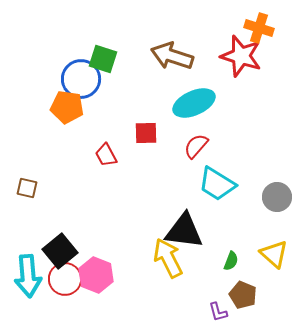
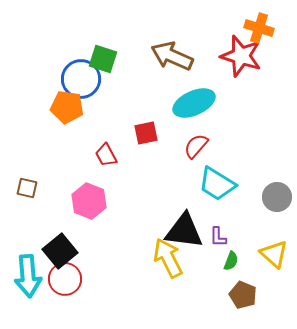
brown arrow: rotated 6 degrees clockwise
red square: rotated 10 degrees counterclockwise
pink hexagon: moved 7 px left, 74 px up
purple L-shape: moved 75 px up; rotated 15 degrees clockwise
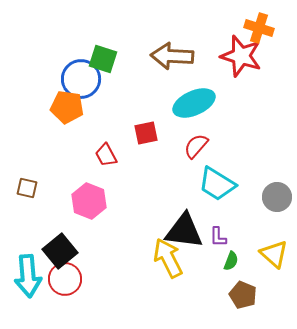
brown arrow: rotated 21 degrees counterclockwise
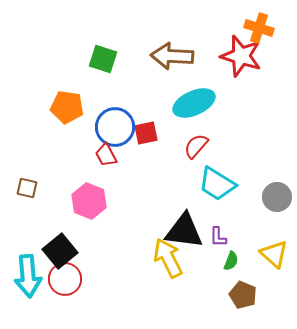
blue circle: moved 34 px right, 48 px down
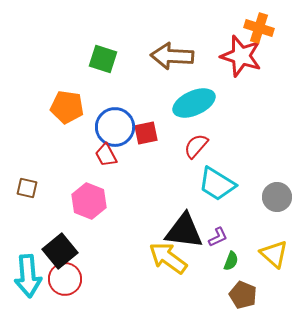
purple L-shape: rotated 115 degrees counterclockwise
yellow arrow: rotated 27 degrees counterclockwise
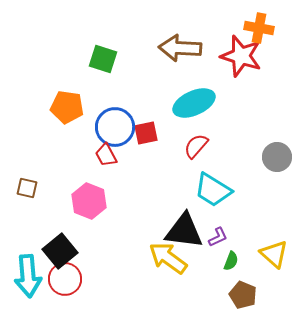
orange cross: rotated 8 degrees counterclockwise
brown arrow: moved 8 px right, 8 px up
cyan trapezoid: moved 4 px left, 6 px down
gray circle: moved 40 px up
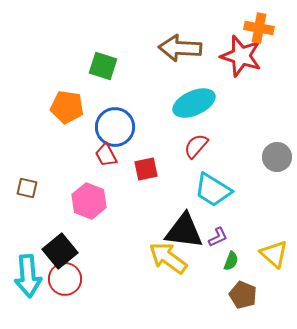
green square: moved 7 px down
red square: moved 36 px down
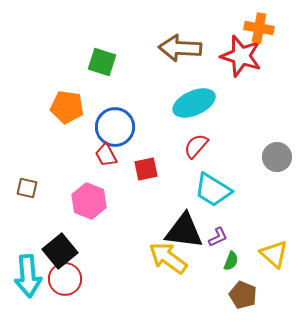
green square: moved 1 px left, 4 px up
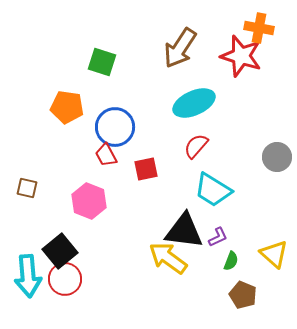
brown arrow: rotated 60 degrees counterclockwise
